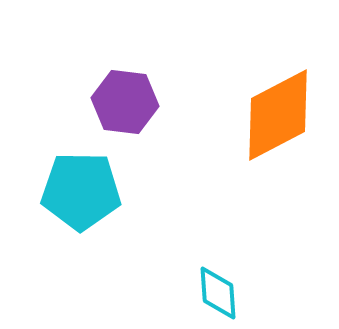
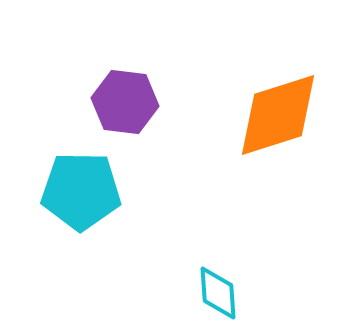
orange diamond: rotated 10 degrees clockwise
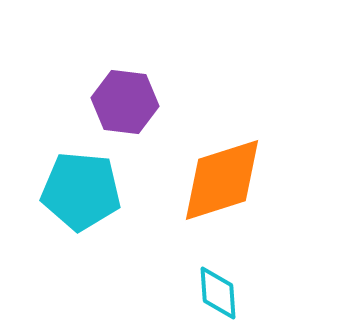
orange diamond: moved 56 px left, 65 px down
cyan pentagon: rotated 4 degrees clockwise
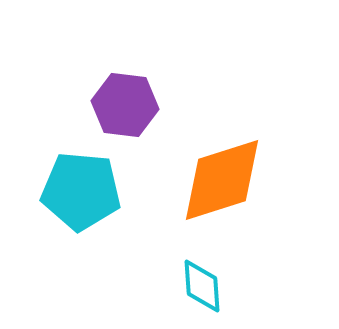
purple hexagon: moved 3 px down
cyan diamond: moved 16 px left, 7 px up
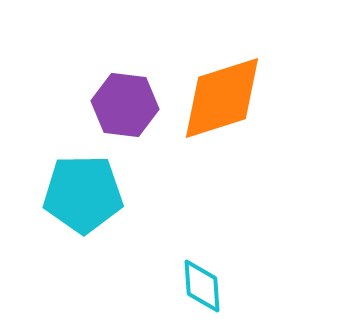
orange diamond: moved 82 px up
cyan pentagon: moved 2 px right, 3 px down; rotated 6 degrees counterclockwise
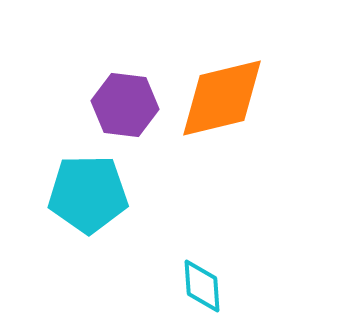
orange diamond: rotated 4 degrees clockwise
cyan pentagon: moved 5 px right
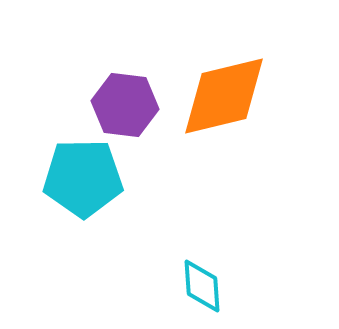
orange diamond: moved 2 px right, 2 px up
cyan pentagon: moved 5 px left, 16 px up
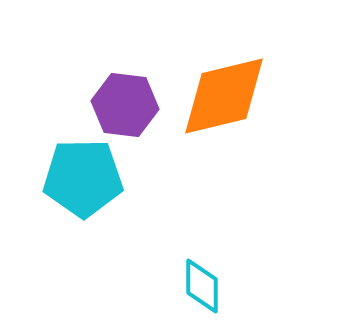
cyan diamond: rotated 4 degrees clockwise
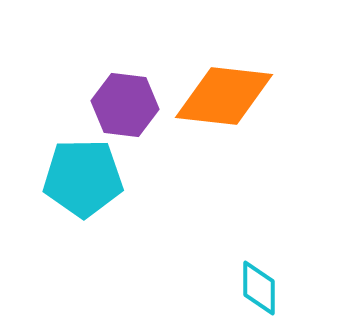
orange diamond: rotated 20 degrees clockwise
cyan diamond: moved 57 px right, 2 px down
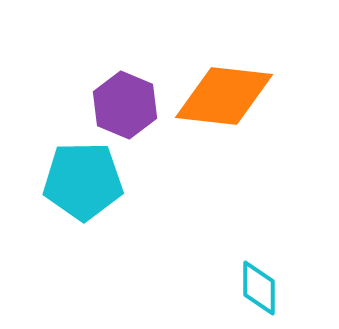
purple hexagon: rotated 16 degrees clockwise
cyan pentagon: moved 3 px down
